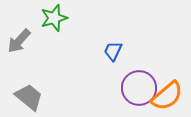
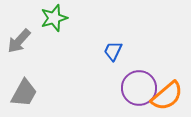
gray trapezoid: moved 5 px left, 4 px up; rotated 80 degrees clockwise
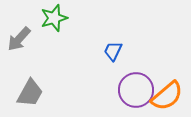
gray arrow: moved 2 px up
purple circle: moved 3 px left, 2 px down
gray trapezoid: moved 6 px right
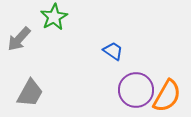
green star: moved 1 px up; rotated 12 degrees counterclockwise
blue trapezoid: rotated 100 degrees clockwise
orange semicircle: rotated 20 degrees counterclockwise
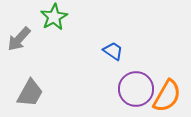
purple circle: moved 1 px up
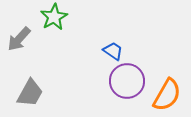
purple circle: moved 9 px left, 8 px up
orange semicircle: moved 1 px up
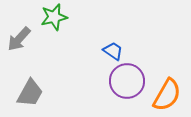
green star: rotated 16 degrees clockwise
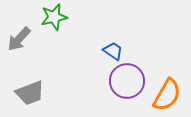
gray trapezoid: rotated 40 degrees clockwise
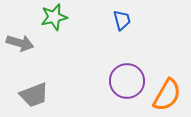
gray arrow: moved 1 px right, 4 px down; rotated 116 degrees counterclockwise
blue trapezoid: moved 9 px right, 31 px up; rotated 40 degrees clockwise
gray trapezoid: moved 4 px right, 2 px down
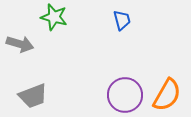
green star: rotated 28 degrees clockwise
gray arrow: moved 1 px down
purple circle: moved 2 px left, 14 px down
gray trapezoid: moved 1 px left, 1 px down
